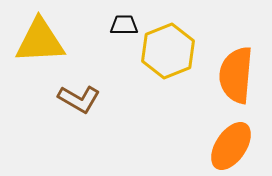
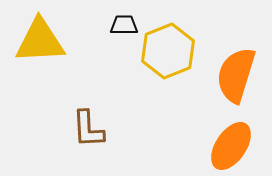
orange semicircle: rotated 12 degrees clockwise
brown L-shape: moved 9 px right, 30 px down; rotated 57 degrees clockwise
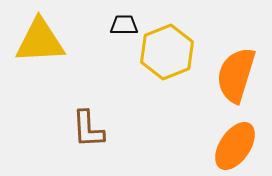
yellow hexagon: moved 1 px left, 1 px down
orange ellipse: moved 4 px right
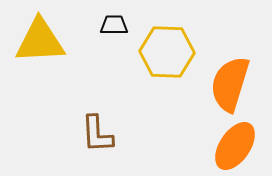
black trapezoid: moved 10 px left
yellow hexagon: rotated 24 degrees clockwise
orange semicircle: moved 6 px left, 9 px down
brown L-shape: moved 9 px right, 5 px down
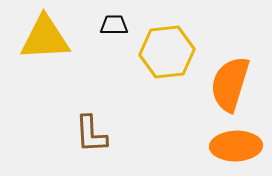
yellow triangle: moved 5 px right, 3 px up
yellow hexagon: rotated 8 degrees counterclockwise
brown L-shape: moved 6 px left
orange ellipse: moved 1 px right; rotated 54 degrees clockwise
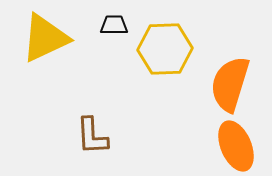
yellow triangle: rotated 22 degrees counterclockwise
yellow hexagon: moved 2 px left, 3 px up; rotated 4 degrees clockwise
brown L-shape: moved 1 px right, 2 px down
orange ellipse: rotated 69 degrees clockwise
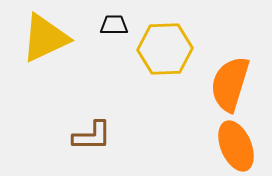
brown L-shape: rotated 87 degrees counterclockwise
